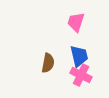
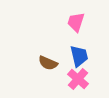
brown semicircle: rotated 102 degrees clockwise
pink cross: moved 3 px left, 4 px down; rotated 15 degrees clockwise
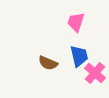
pink cross: moved 17 px right, 6 px up
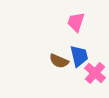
brown semicircle: moved 11 px right, 2 px up
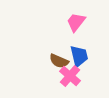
pink trapezoid: rotated 20 degrees clockwise
pink cross: moved 25 px left, 3 px down
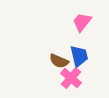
pink trapezoid: moved 6 px right
pink cross: moved 1 px right, 2 px down
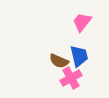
pink cross: rotated 20 degrees clockwise
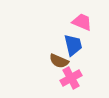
pink trapezoid: rotated 75 degrees clockwise
blue trapezoid: moved 6 px left, 11 px up
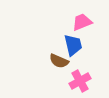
pink trapezoid: rotated 45 degrees counterclockwise
pink cross: moved 9 px right, 3 px down
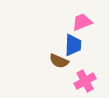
blue trapezoid: rotated 15 degrees clockwise
pink cross: moved 5 px right
